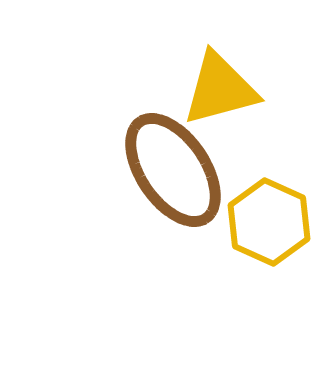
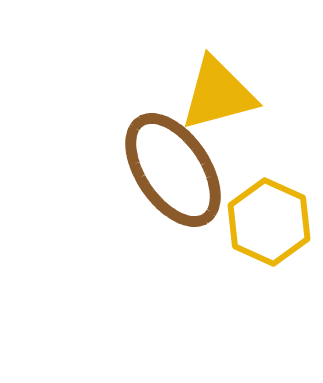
yellow triangle: moved 2 px left, 5 px down
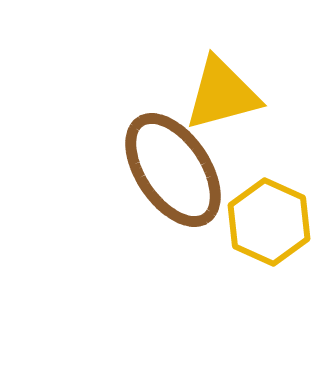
yellow triangle: moved 4 px right
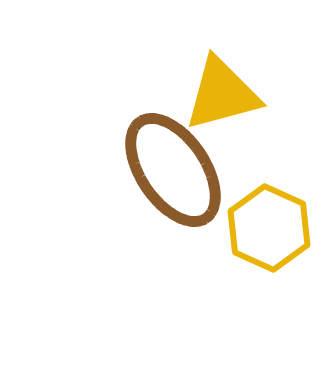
yellow hexagon: moved 6 px down
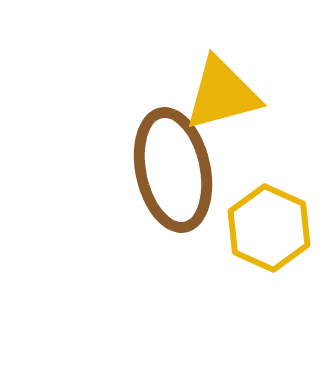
brown ellipse: rotated 22 degrees clockwise
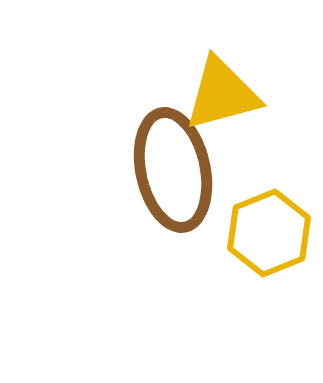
yellow hexagon: moved 5 px down; rotated 14 degrees clockwise
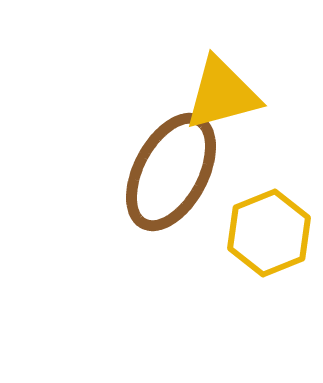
brown ellipse: moved 2 px left, 2 px down; rotated 40 degrees clockwise
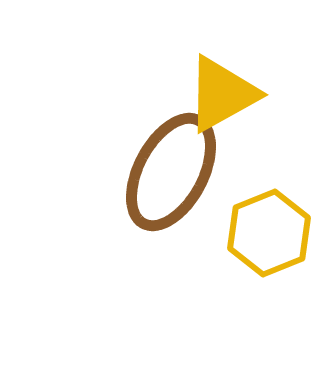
yellow triangle: rotated 14 degrees counterclockwise
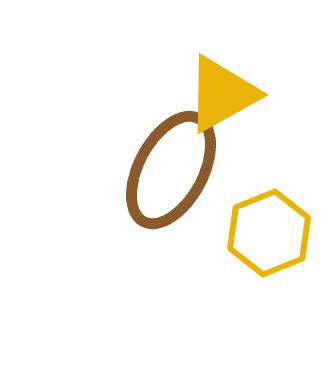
brown ellipse: moved 2 px up
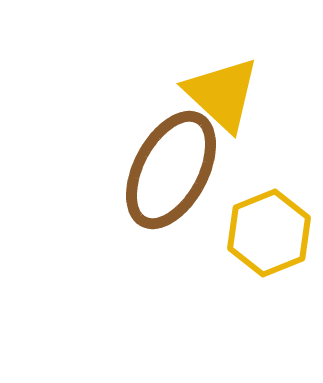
yellow triangle: rotated 48 degrees counterclockwise
